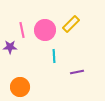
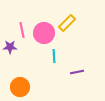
yellow rectangle: moved 4 px left, 1 px up
pink circle: moved 1 px left, 3 px down
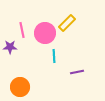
pink circle: moved 1 px right
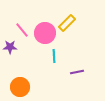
pink line: rotated 28 degrees counterclockwise
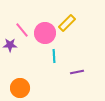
purple star: moved 2 px up
orange circle: moved 1 px down
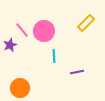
yellow rectangle: moved 19 px right
pink circle: moved 1 px left, 2 px up
purple star: rotated 24 degrees counterclockwise
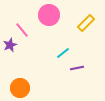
pink circle: moved 5 px right, 16 px up
cyan line: moved 9 px right, 3 px up; rotated 56 degrees clockwise
purple line: moved 4 px up
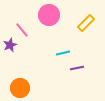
cyan line: rotated 24 degrees clockwise
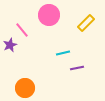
orange circle: moved 5 px right
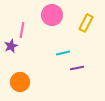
pink circle: moved 3 px right
yellow rectangle: rotated 18 degrees counterclockwise
pink line: rotated 49 degrees clockwise
purple star: moved 1 px right, 1 px down
orange circle: moved 5 px left, 6 px up
